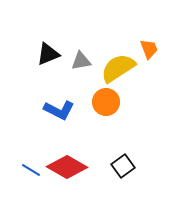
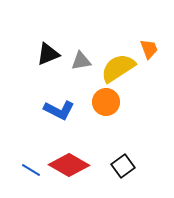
red diamond: moved 2 px right, 2 px up
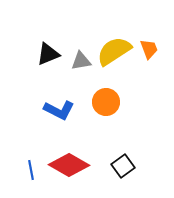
yellow semicircle: moved 4 px left, 17 px up
blue line: rotated 48 degrees clockwise
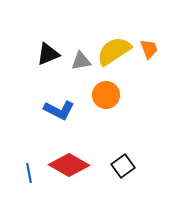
orange circle: moved 7 px up
blue line: moved 2 px left, 3 px down
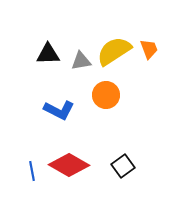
black triangle: rotated 20 degrees clockwise
blue line: moved 3 px right, 2 px up
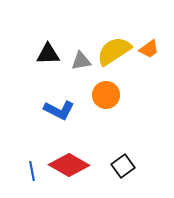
orange trapezoid: rotated 75 degrees clockwise
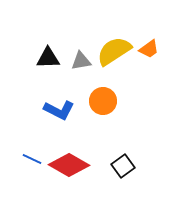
black triangle: moved 4 px down
orange circle: moved 3 px left, 6 px down
blue line: moved 12 px up; rotated 54 degrees counterclockwise
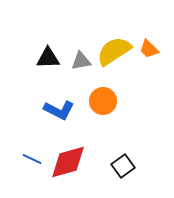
orange trapezoid: rotated 80 degrees clockwise
red diamond: moved 1 px left, 3 px up; rotated 45 degrees counterclockwise
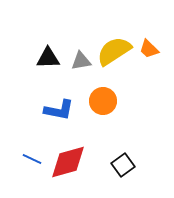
blue L-shape: rotated 16 degrees counterclockwise
black square: moved 1 px up
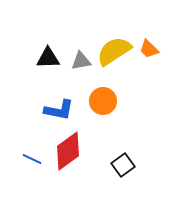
red diamond: moved 11 px up; rotated 21 degrees counterclockwise
